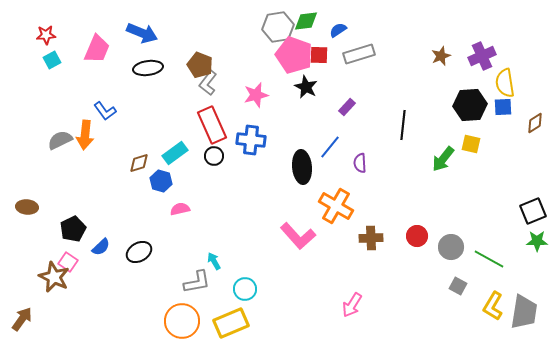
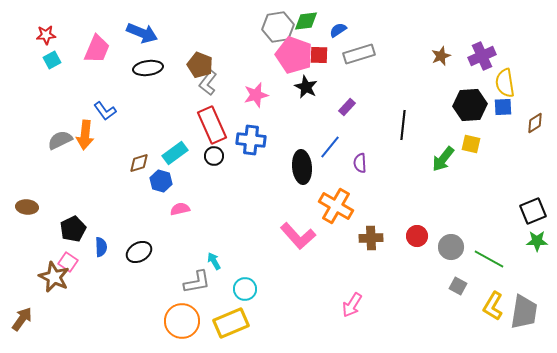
blue semicircle at (101, 247): rotated 48 degrees counterclockwise
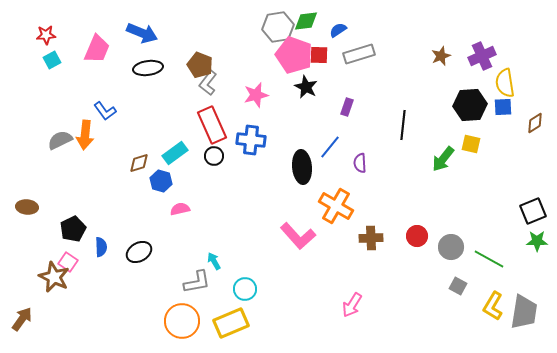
purple rectangle at (347, 107): rotated 24 degrees counterclockwise
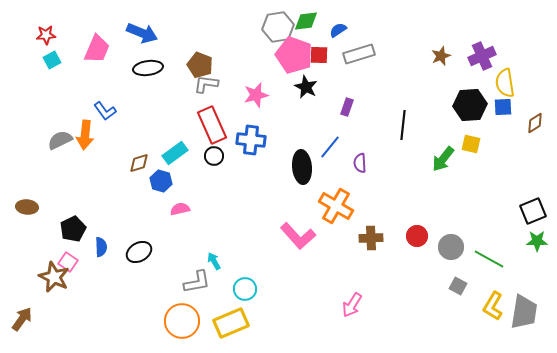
gray L-shape at (208, 83): moved 2 px left, 1 px down; rotated 60 degrees clockwise
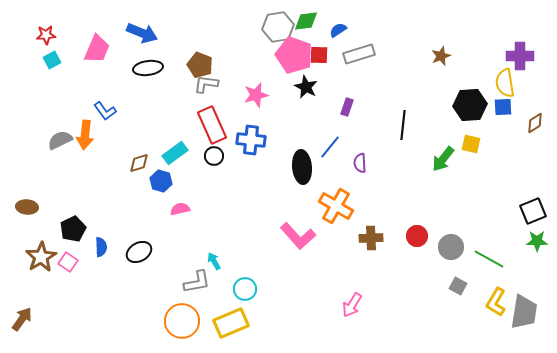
purple cross at (482, 56): moved 38 px right; rotated 24 degrees clockwise
brown star at (54, 277): moved 13 px left, 20 px up; rotated 16 degrees clockwise
yellow L-shape at (493, 306): moved 3 px right, 4 px up
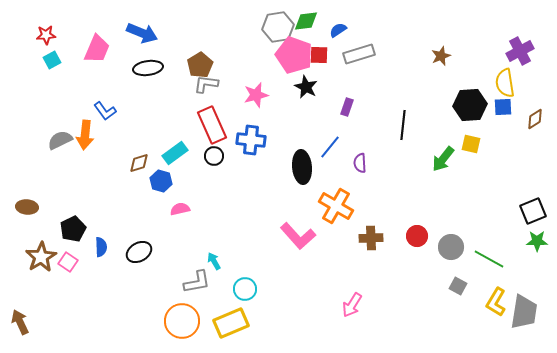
purple cross at (520, 56): moved 5 px up; rotated 28 degrees counterclockwise
brown pentagon at (200, 65): rotated 20 degrees clockwise
brown diamond at (535, 123): moved 4 px up
brown arrow at (22, 319): moved 2 px left, 3 px down; rotated 60 degrees counterclockwise
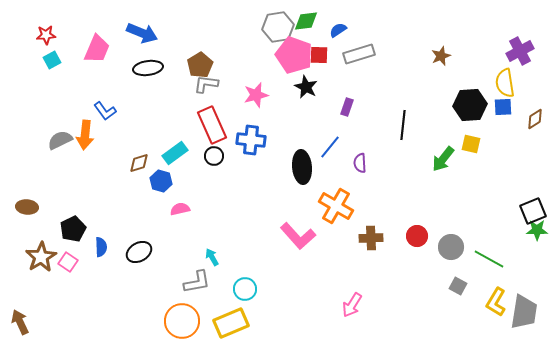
green star at (537, 241): moved 11 px up
cyan arrow at (214, 261): moved 2 px left, 4 px up
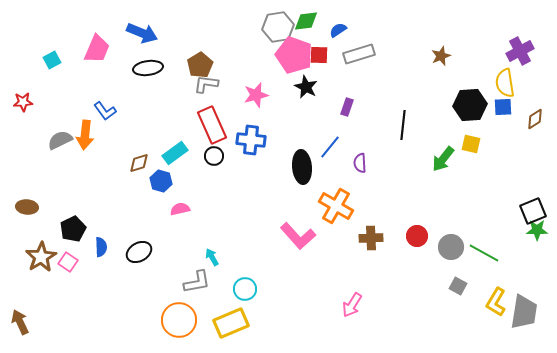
red star at (46, 35): moved 23 px left, 67 px down
green line at (489, 259): moved 5 px left, 6 px up
orange circle at (182, 321): moved 3 px left, 1 px up
